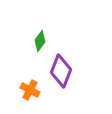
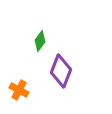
orange cross: moved 11 px left
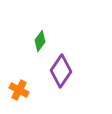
purple diamond: rotated 12 degrees clockwise
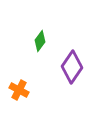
purple diamond: moved 11 px right, 4 px up
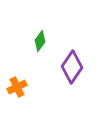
orange cross: moved 2 px left, 3 px up; rotated 36 degrees clockwise
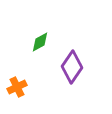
green diamond: moved 1 px down; rotated 25 degrees clockwise
